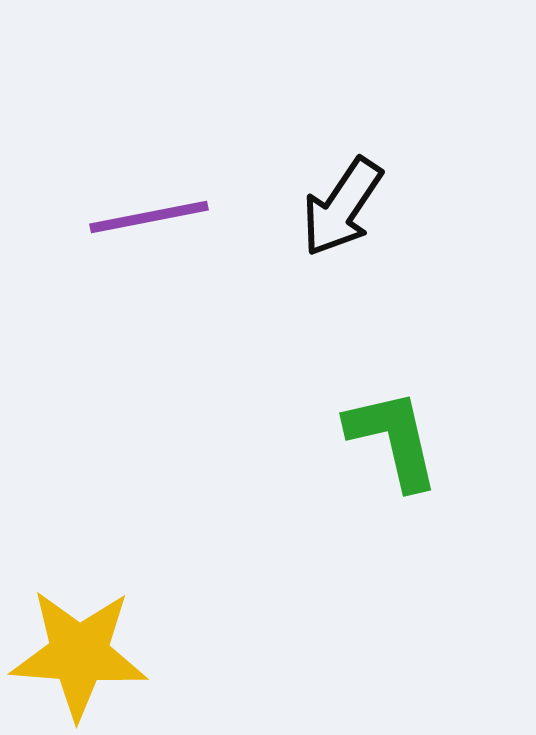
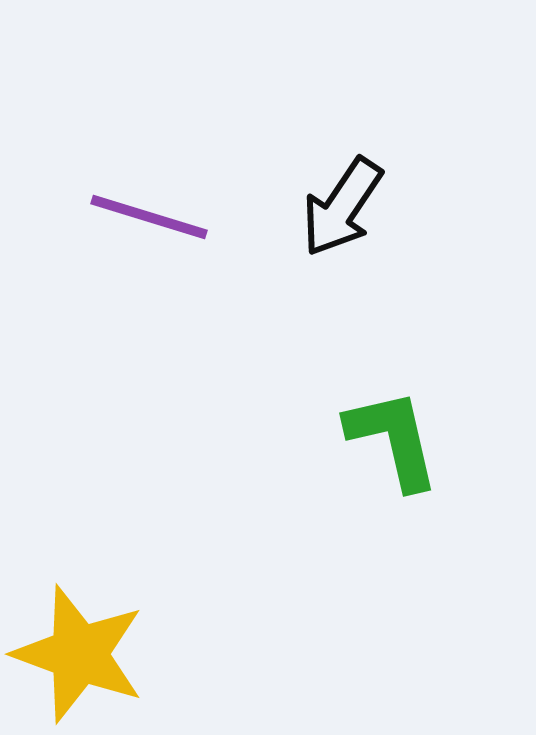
purple line: rotated 28 degrees clockwise
yellow star: rotated 16 degrees clockwise
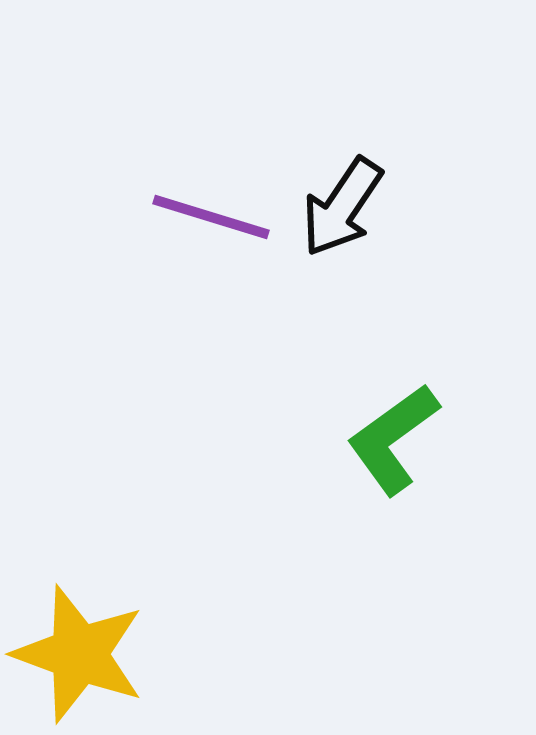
purple line: moved 62 px right
green L-shape: rotated 113 degrees counterclockwise
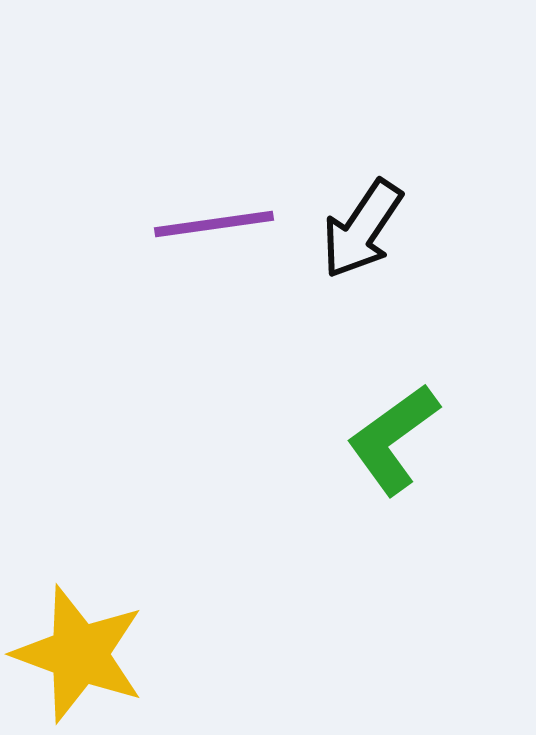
black arrow: moved 20 px right, 22 px down
purple line: moved 3 px right, 7 px down; rotated 25 degrees counterclockwise
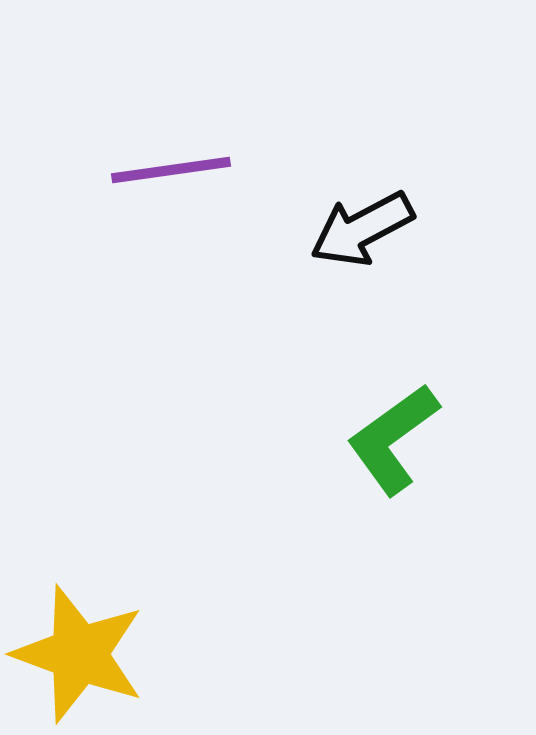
purple line: moved 43 px left, 54 px up
black arrow: rotated 28 degrees clockwise
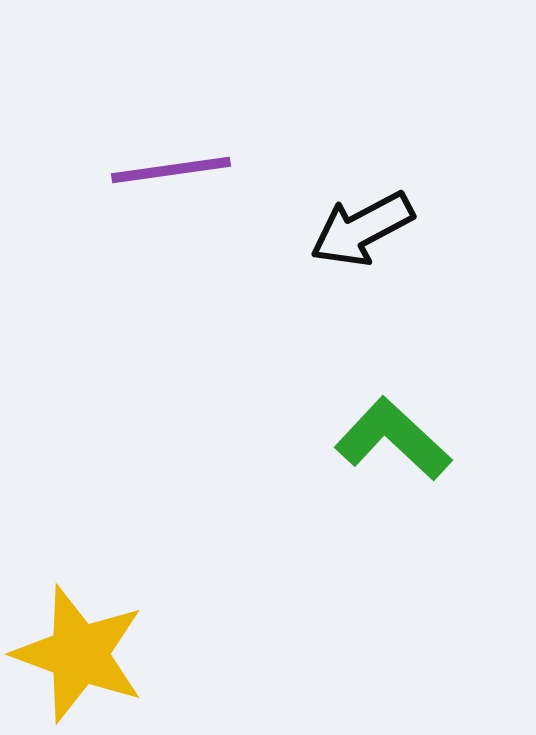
green L-shape: rotated 79 degrees clockwise
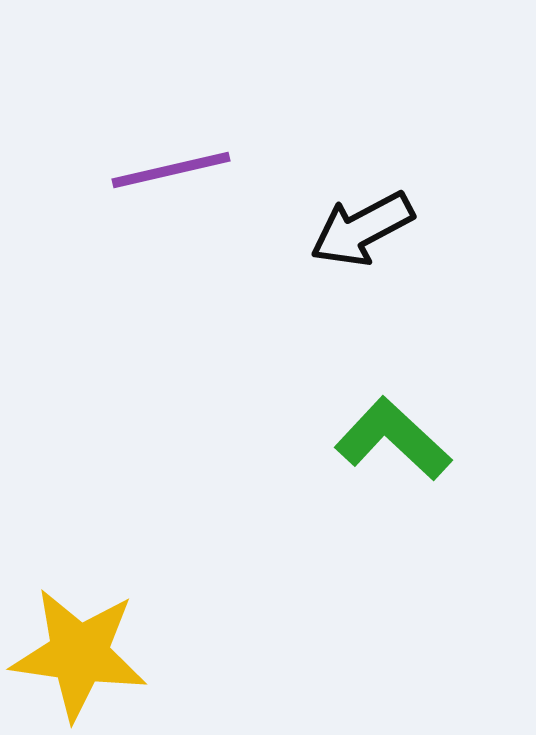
purple line: rotated 5 degrees counterclockwise
yellow star: rotated 12 degrees counterclockwise
